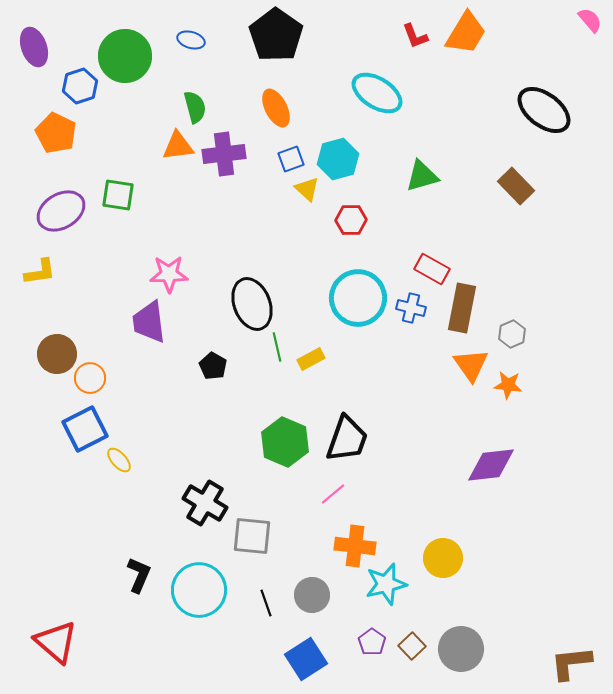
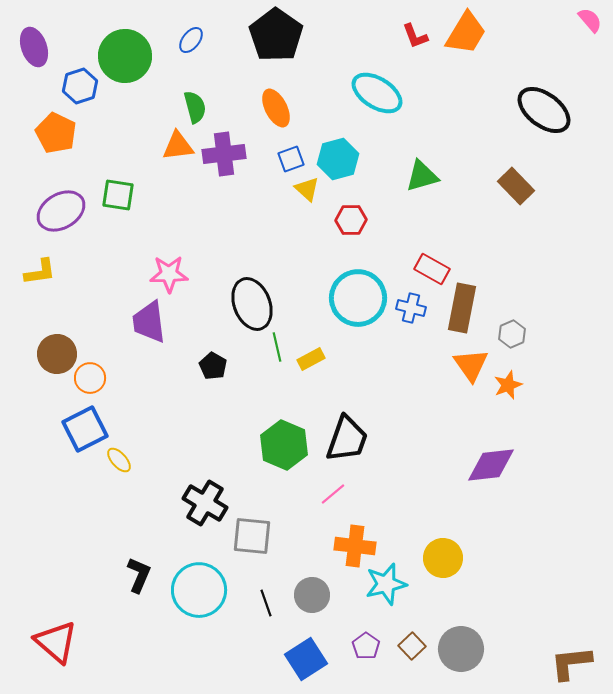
blue ellipse at (191, 40): rotated 68 degrees counterclockwise
orange star at (508, 385): rotated 28 degrees counterclockwise
green hexagon at (285, 442): moved 1 px left, 3 px down
purple pentagon at (372, 642): moved 6 px left, 4 px down
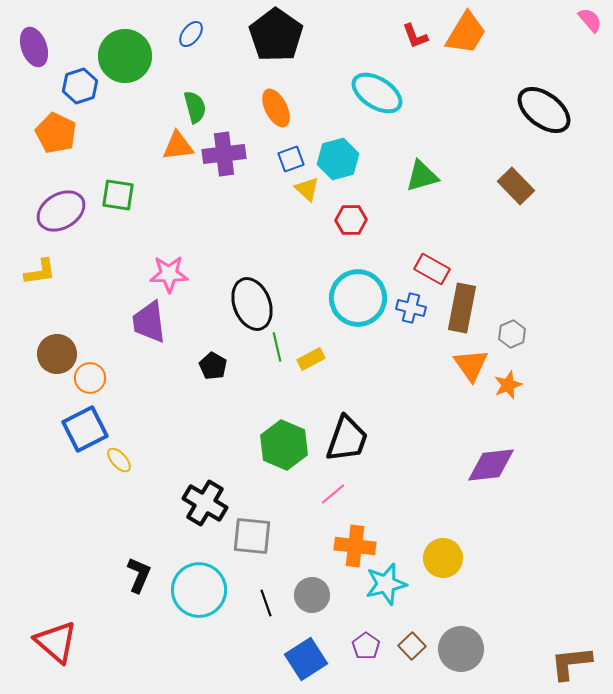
blue ellipse at (191, 40): moved 6 px up
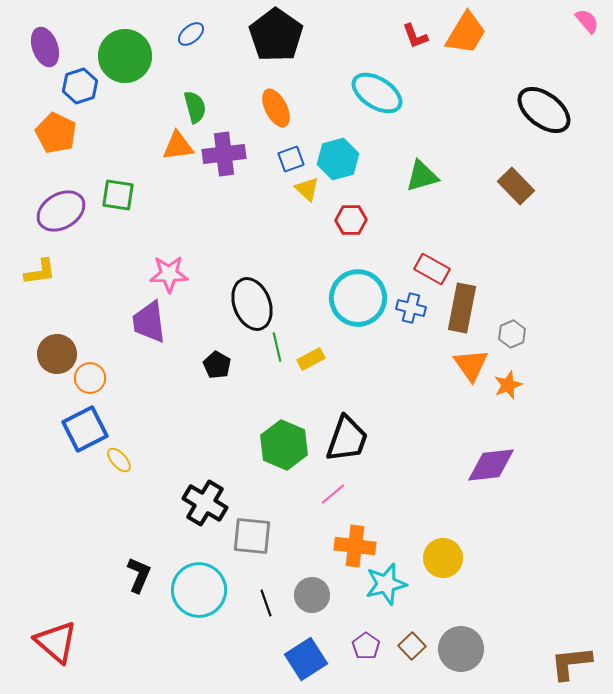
pink semicircle at (590, 20): moved 3 px left, 1 px down
blue ellipse at (191, 34): rotated 12 degrees clockwise
purple ellipse at (34, 47): moved 11 px right
black pentagon at (213, 366): moved 4 px right, 1 px up
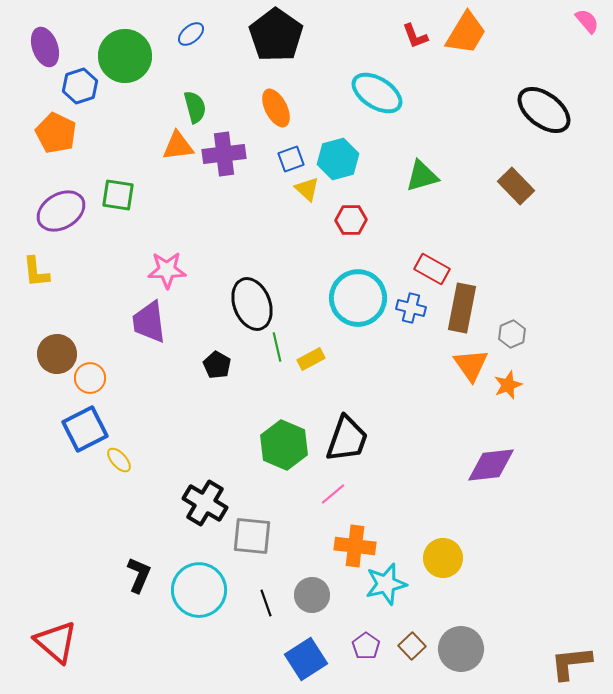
yellow L-shape at (40, 272): moved 4 px left; rotated 92 degrees clockwise
pink star at (169, 274): moved 2 px left, 4 px up
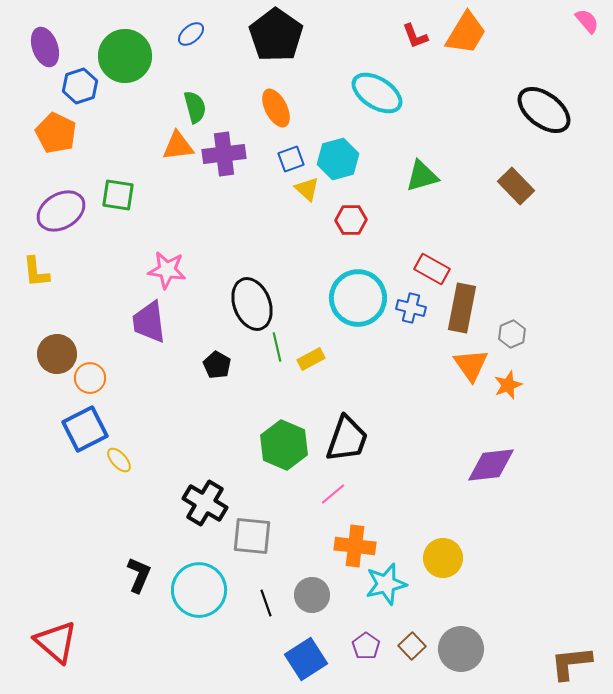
pink star at (167, 270): rotated 9 degrees clockwise
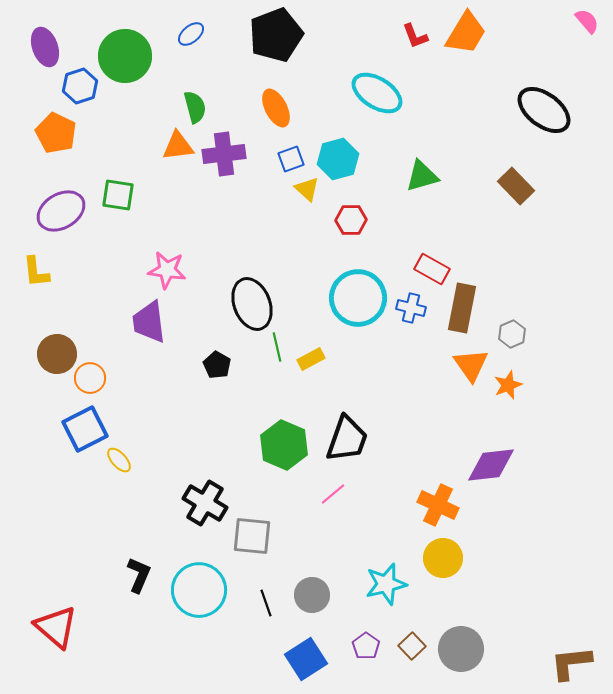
black pentagon at (276, 35): rotated 16 degrees clockwise
orange cross at (355, 546): moved 83 px right, 41 px up; rotated 18 degrees clockwise
red triangle at (56, 642): moved 15 px up
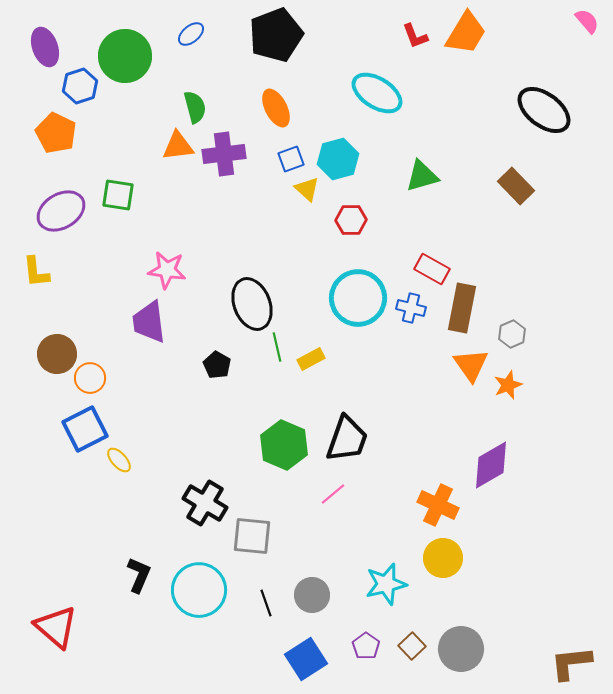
purple diamond at (491, 465): rotated 24 degrees counterclockwise
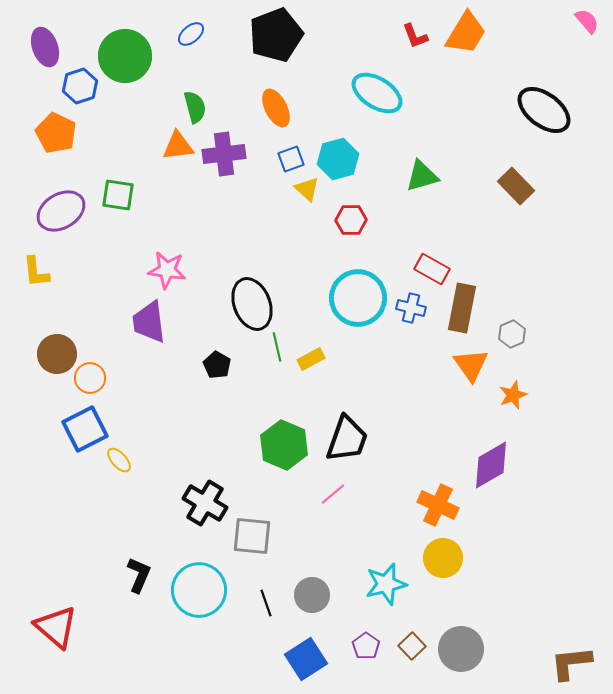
orange star at (508, 385): moved 5 px right, 10 px down
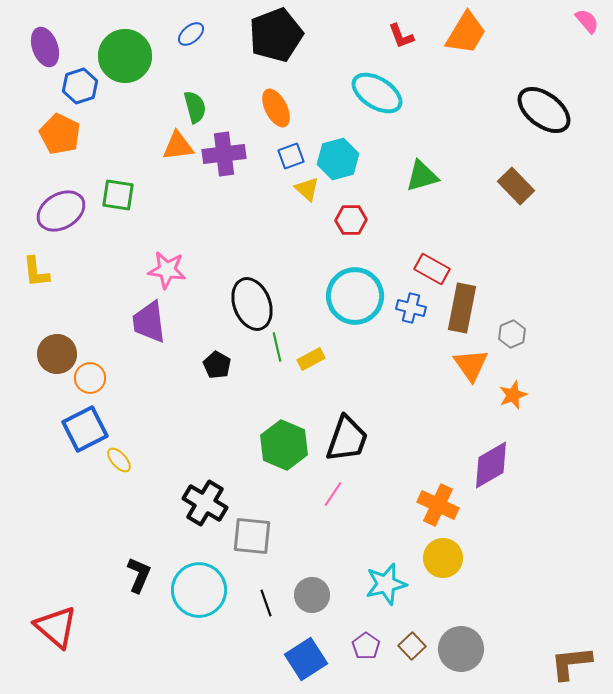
red L-shape at (415, 36): moved 14 px left
orange pentagon at (56, 133): moved 4 px right, 1 px down
blue square at (291, 159): moved 3 px up
cyan circle at (358, 298): moved 3 px left, 2 px up
pink line at (333, 494): rotated 16 degrees counterclockwise
